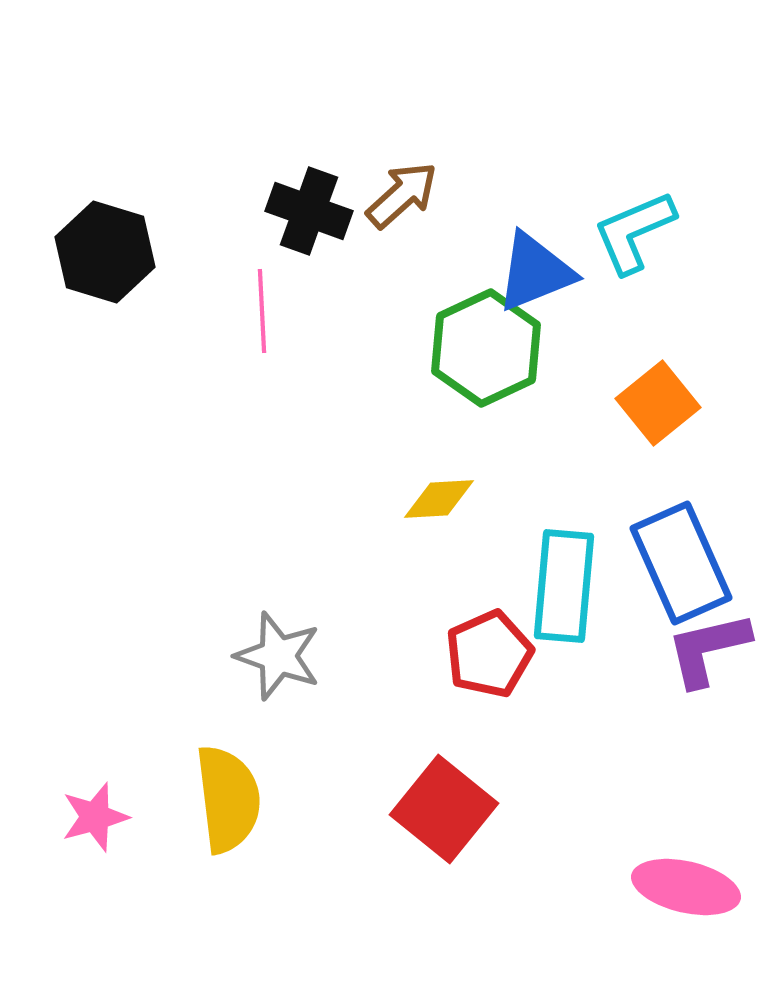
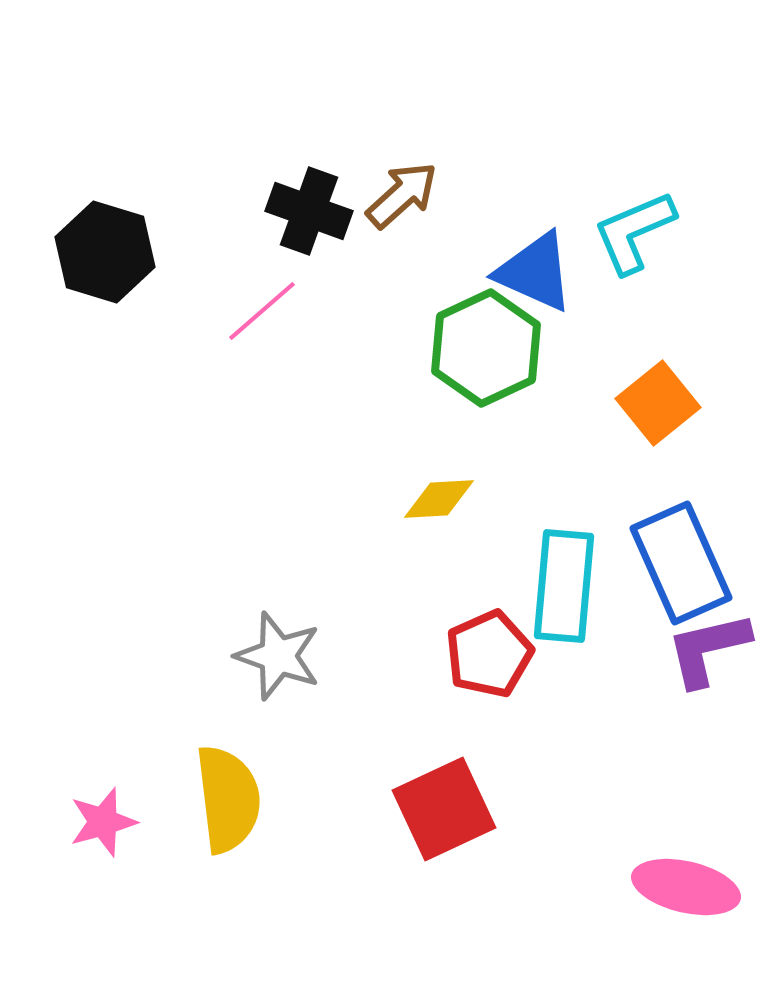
blue triangle: rotated 46 degrees clockwise
pink line: rotated 52 degrees clockwise
red square: rotated 26 degrees clockwise
pink star: moved 8 px right, 5 px down
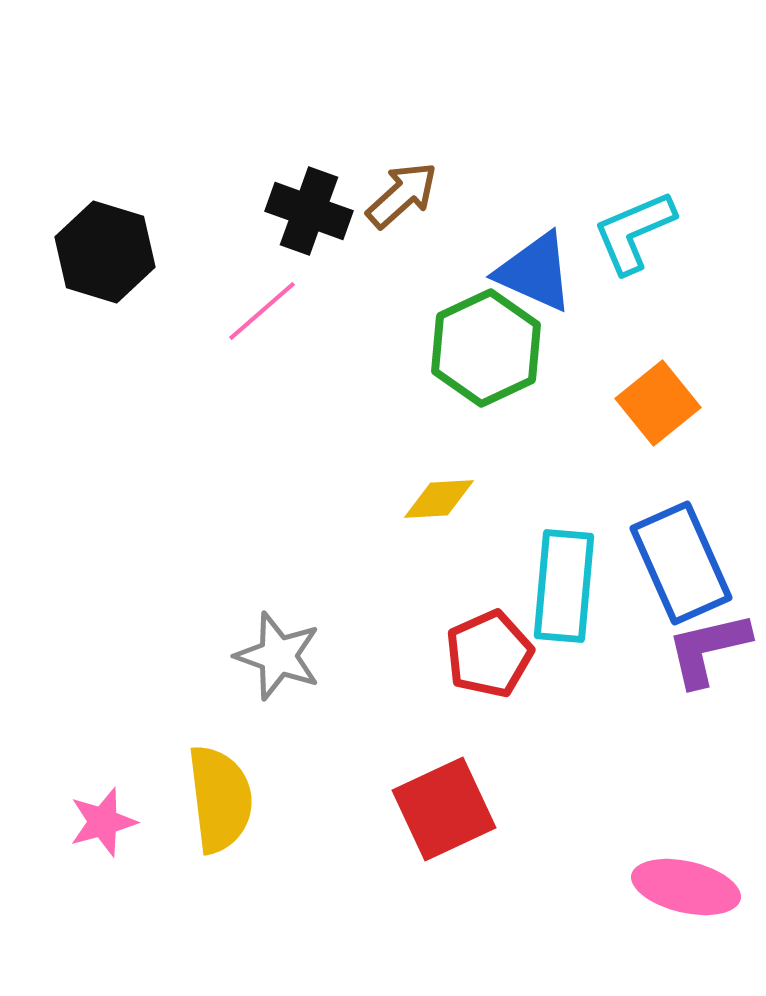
yellow semicircle: moved 8 px left
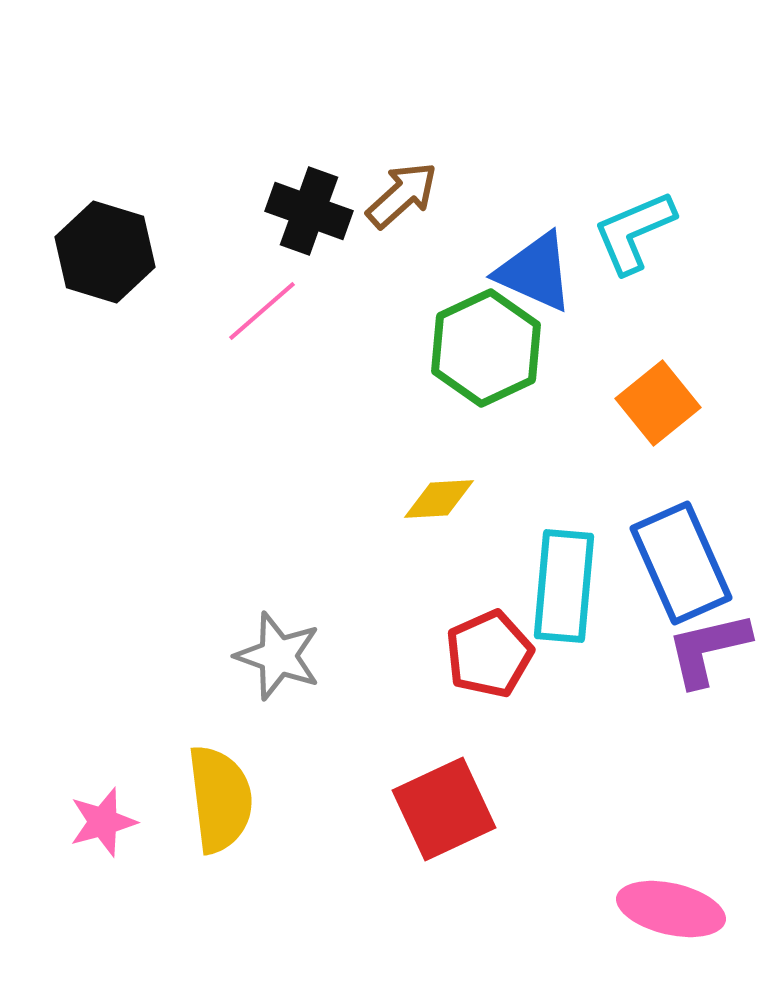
pink ellipse: moved 15 px left, 22 px down
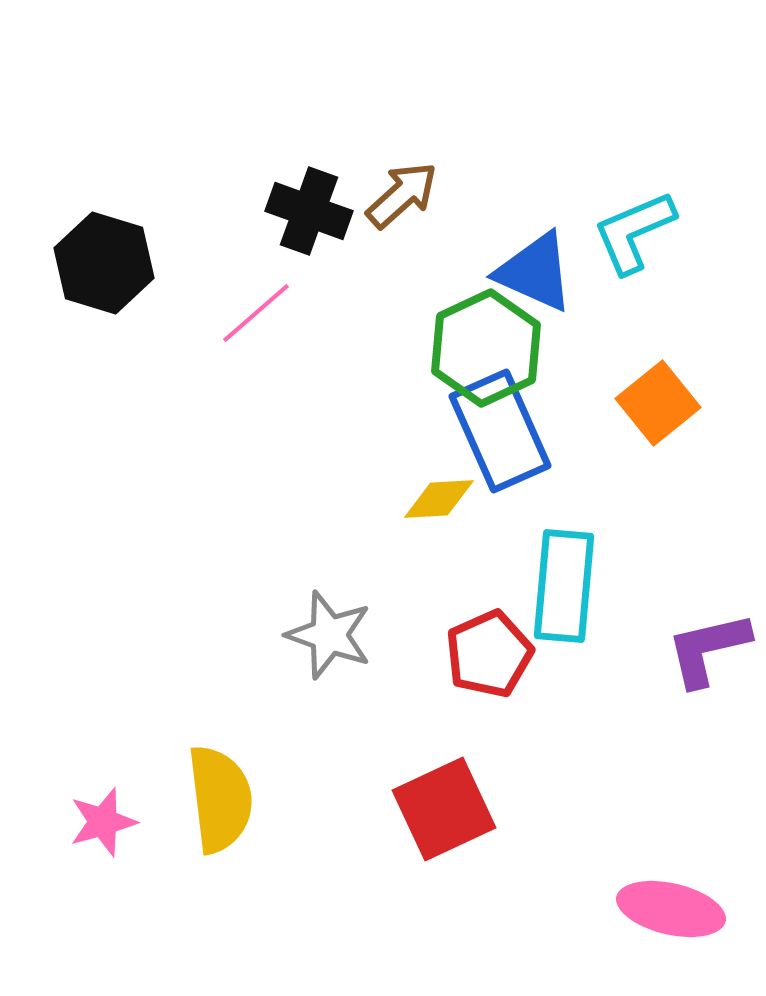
black hexagon: moved 1 px left, 11 px down
pink line: moved 6 px left, 2 px down
blue rectangle: moved 181 px left, 132 px up
gray star: moved 51 px right, 21 px up
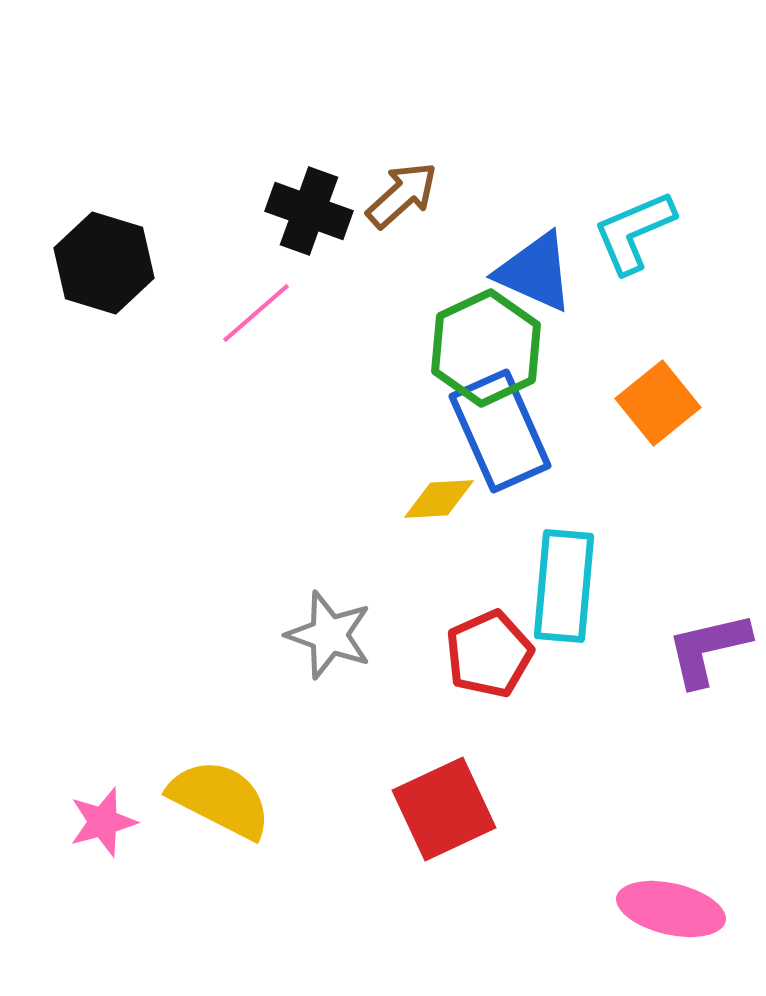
yellow semicircle: rotated 56 degrees counterclockwise
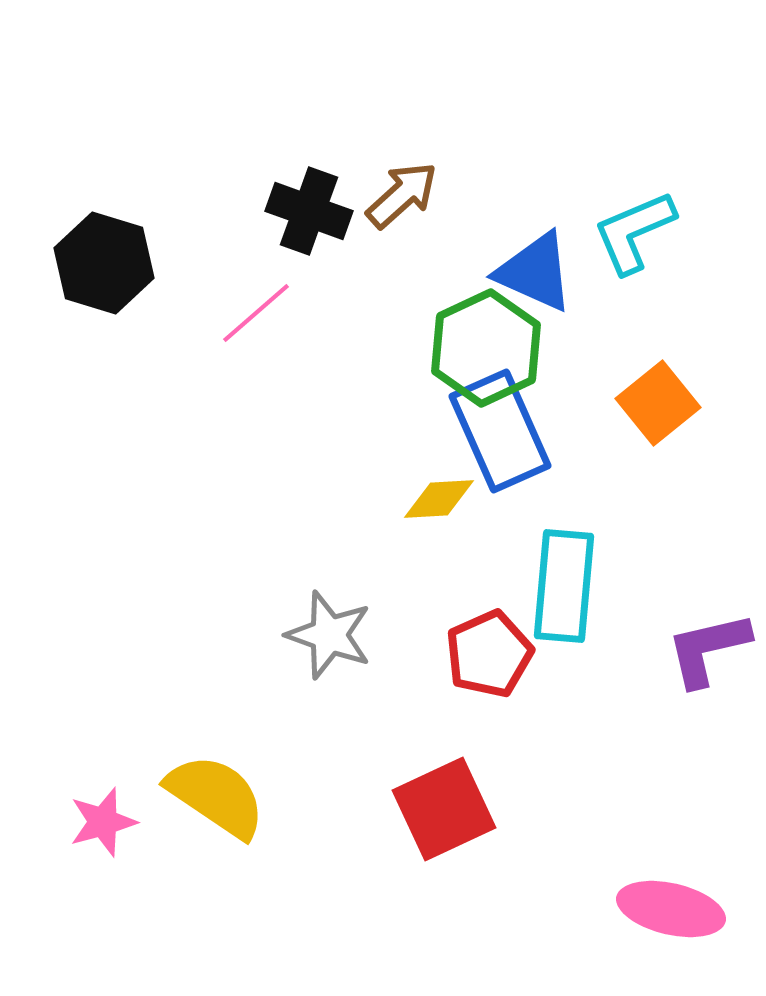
yellow semicircle: moved 4 px left, 3 px up; rotated 7 degrees clockwise
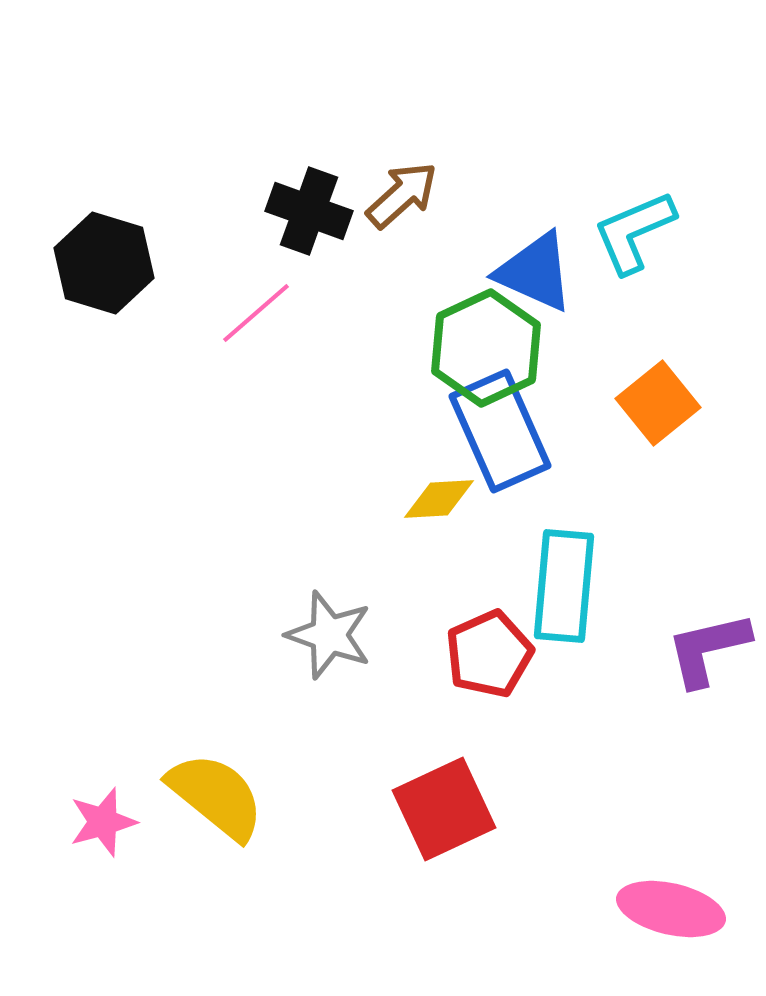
yellow semicircle: rotated 5 degrees clockwise
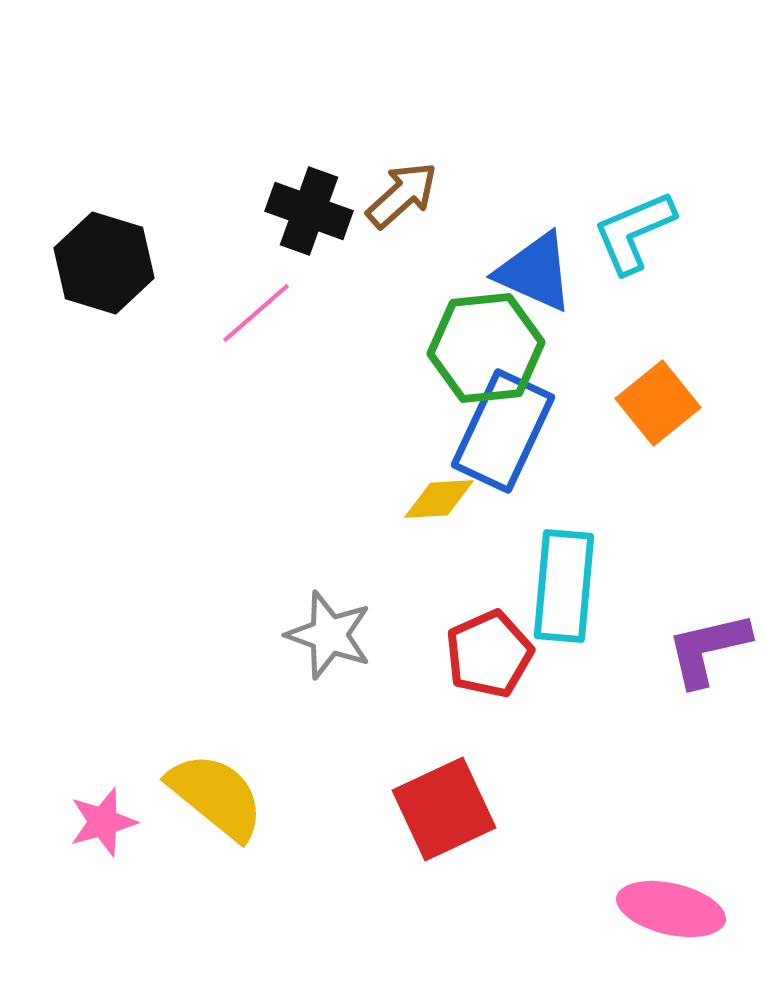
green hexagon: rotated 19 degrees clockwise
blue rectangle: moved 3 px right; rotated 49 degrees clockwise
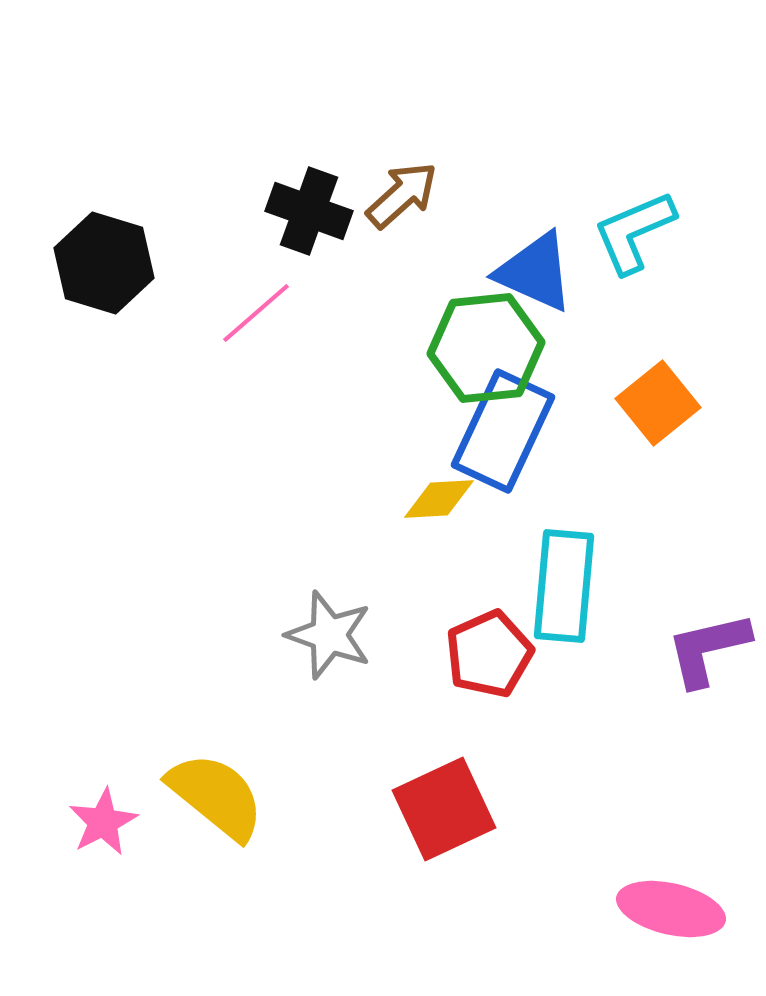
pink star: rotated 12 degrees counterclockwise
